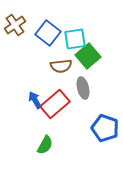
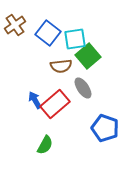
gray ellipse: rotated 20 degrees counterclockwise
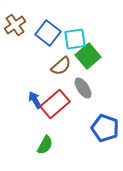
brown semicircle: rotated 35 degrees counterclockwise
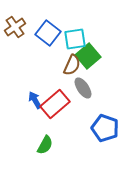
brown cross: moved 2 px down
brown semicircle: moved 11 px right, 1 px up; rotated 25 degrees counterclockwise
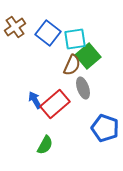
gray ellipse: rotated 15 degrees clockwise
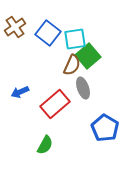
blue arrow: moved 15 px left, 8 px up; rotated 84 degrees counterclockwise
blue pentagon: rotated 12 degrees clockwise
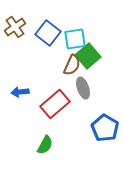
blue arrow: rotated 18 degrees clockwise
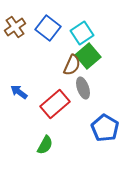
blue square: moved 5 px up
cyan square: moved 7 px right, 6 px up; rotated 25 degrees counterclockwise
blue arrow: moved 1 px left; rotated 42 degrees clockwise
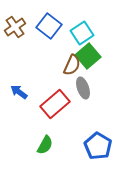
blue square: moved 1 px right, 2 px up
blue pentagon: moved 7 px left, 18 px down
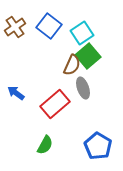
blue arrow: moved 3 px left, 1 px down
